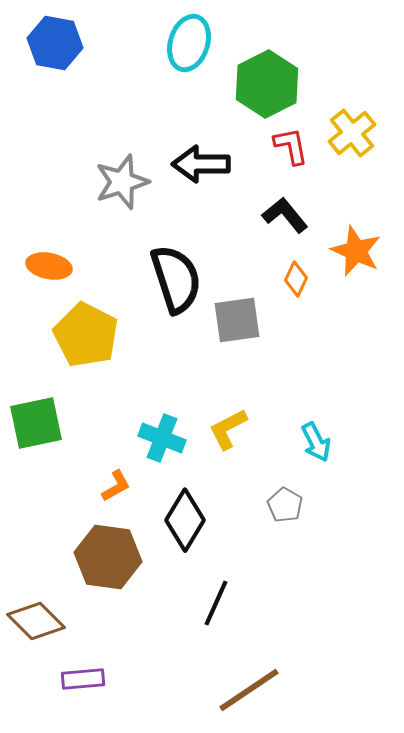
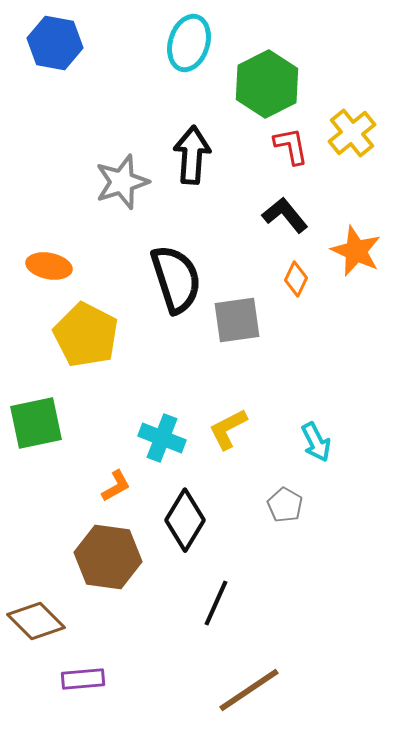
black arrow: moved 9 px left, 9 px up; rotated 94 degrees clockwise
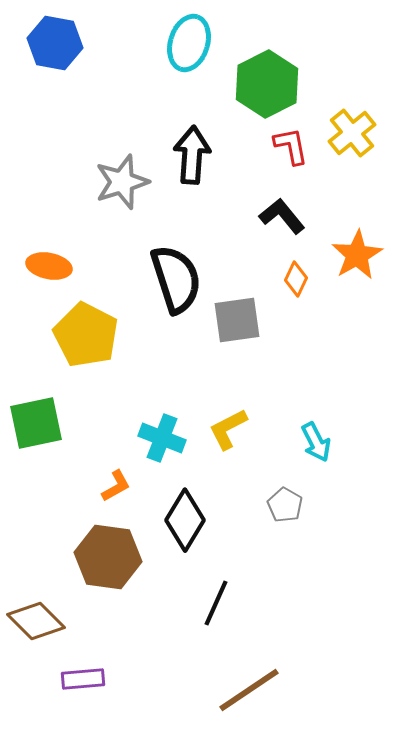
black L-shape: moved 3 px left, 1 px down
orange star: moved 1 px right, 4 px down; rotated 18 degrees clockwise
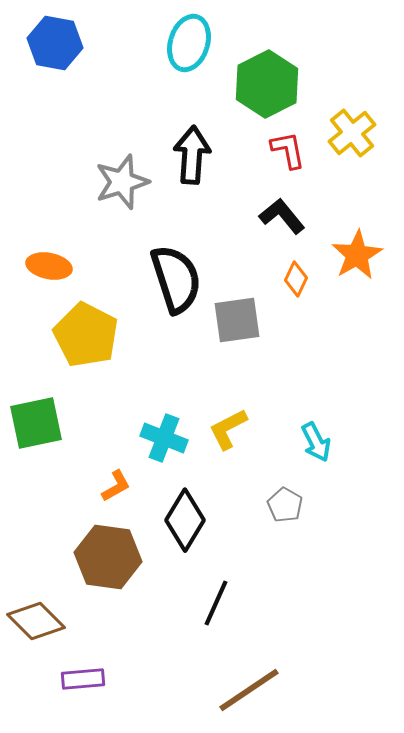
red L-shape: moved 3 px left, 4 px down
cyan cross: moved 2 px right
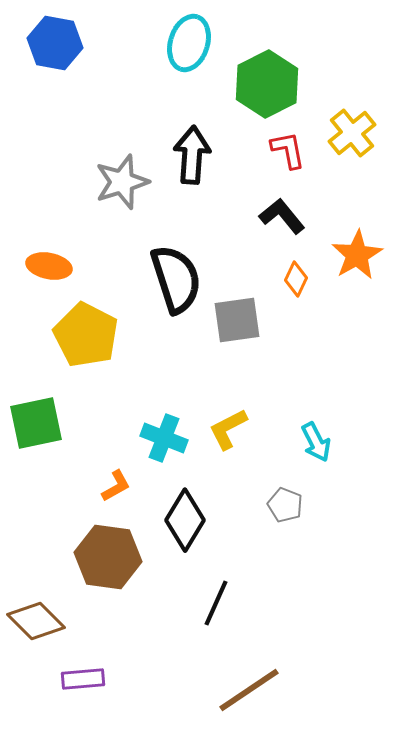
gray pentagon: rotated 8 degrees counterclockwise
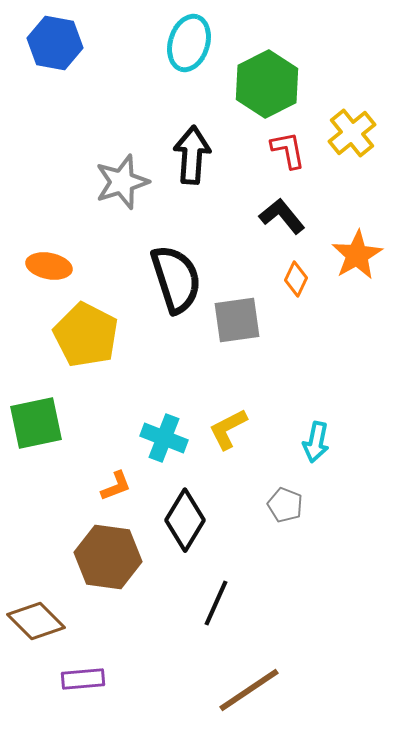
cyan arrow: rotated 39 degrees clockwise
orange L-shape: rotated 8 degrees clockwise
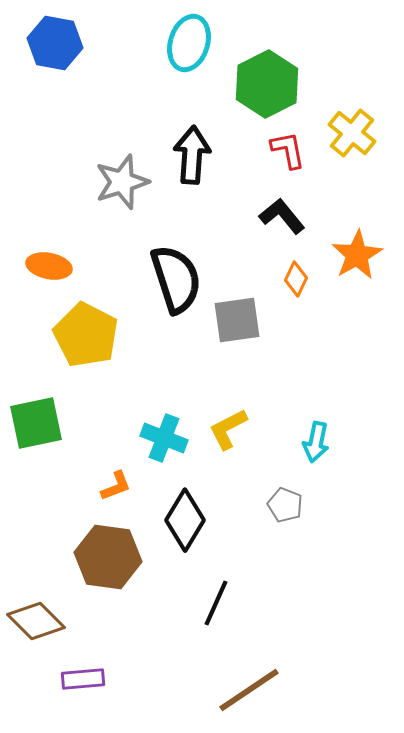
yellow cross: rotated 12 degrees counterclockwise
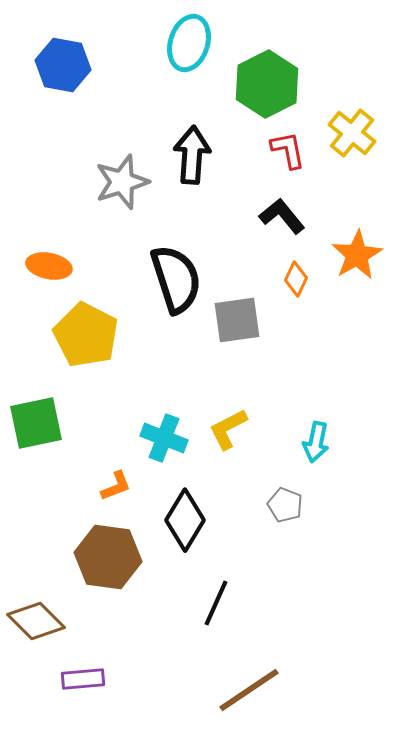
blue hexagon: moved 8 px right, 22 px down
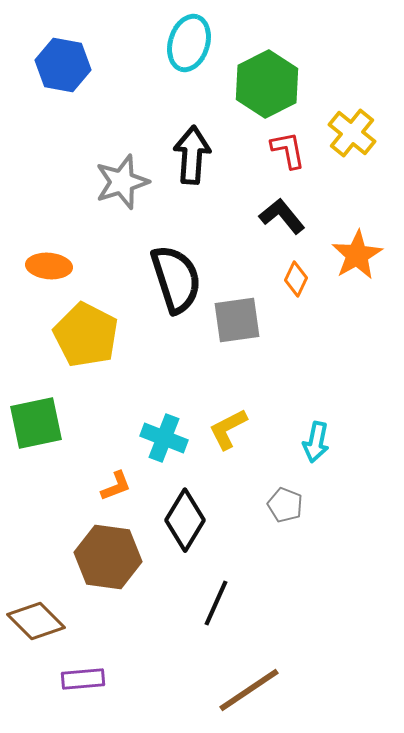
orange ellipse: rotated 6 degrees counterclockwise
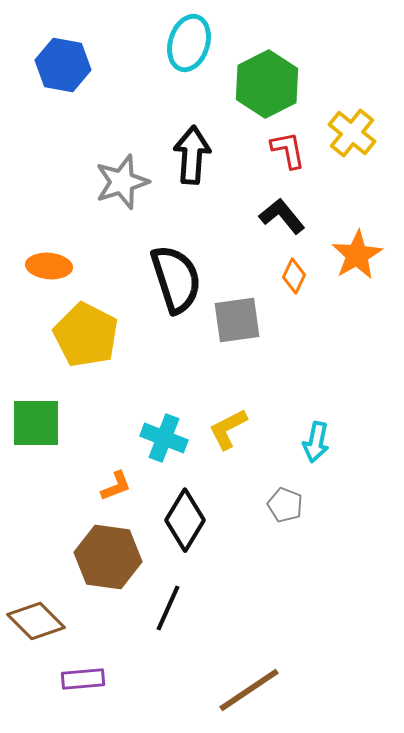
orange diamond: moved 2 px left, 3 px up
green square: rotated 12 degrees clockwise
black line: moved 48 px left, 5 px down
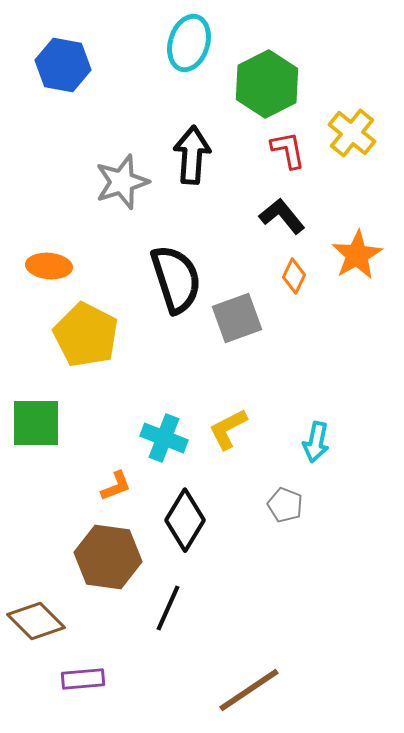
gray square: moved 2 px up; rotated 12 degrees counterclockwise
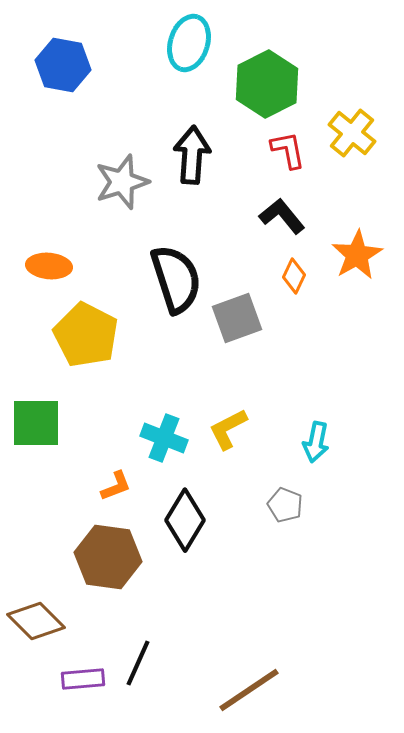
black line: moved 30 px left, 55 px down
